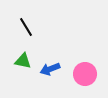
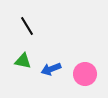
black line: moved 1 px right, 1 px up
blue arrow: moved 1 px right
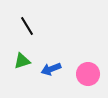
green triangle: moved 1 px left; rotated 30 degrees counterclockwise
pink circle: moved 3 px right
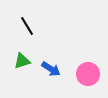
blue arrow: rotated 126 degrees counterclockwise
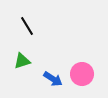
blue arrow: moved 2 px right, 10 px down
pink circle: moved 6 px left
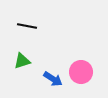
black line: rotated 48 degrees counterclockwise
pink circle: moved 1 px left, 2 px up
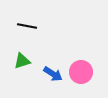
blue arrow: moved 5 px up
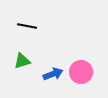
blue arrow: rotated 54 degrees counterclockwise
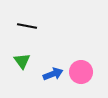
green triangle: rotated 48 degrees counterclockwise
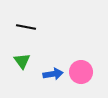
black line: moved 1 px left, 1 px down
blue arrow: rotated 12 degrees clockwise
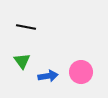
blue arrow: moved 5 px left, 2 px down
